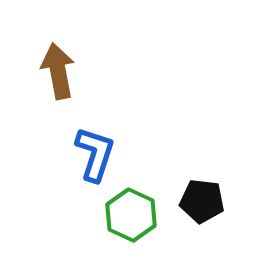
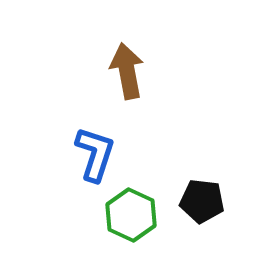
brown arrow: moved 69 px right
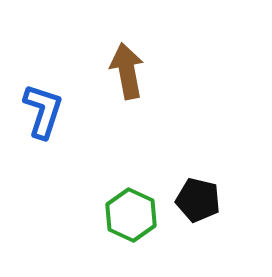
blue L-shape: moved 52 px left, 43 px up
black pentagon: moved 4 px left, 1 px up; rotated 6 degrees clockwise
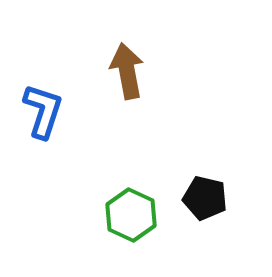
black pentagon: moved 7 px right, 2 px up
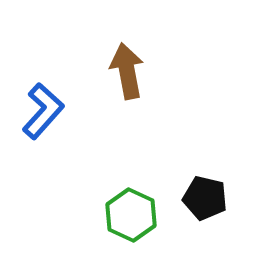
blue L-shape: rotated 24 degrees clockwise
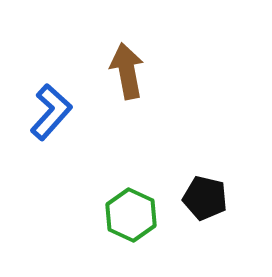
blue L-shape: moved 8 px right, 1 px down
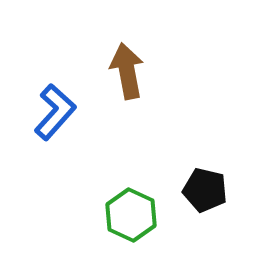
blue L-shape: moved 4 px right
black pentagon: moved 8 px up
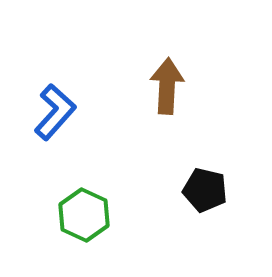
brown arrow: moved 40 px right, 15 px down; rotated 14 degrees clockwise
green hexagon: moved 47 px left
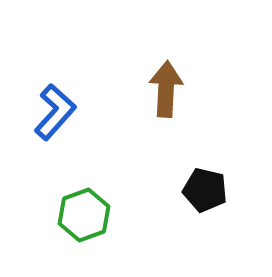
brown arrow: moved 1 px left, 3 px down
green hexagon: rotated 15 degrees clockwise
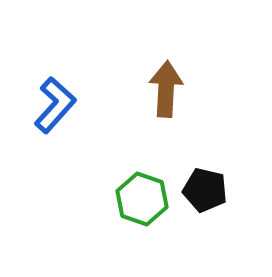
blue L-shape: moved 7 px up
green hexagon: moved 58 px right, 16 px up; rotated 21 degrees counterclockwise
